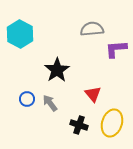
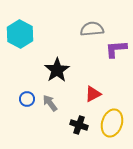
red triangle: rotated 42 degrees clockwise
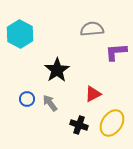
purple L-shape: moved 3 px down
yellow ellipse: rotated 16 degrees clockwise
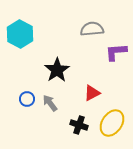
red triangle: moved 1 px left, 1 px up
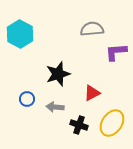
black star: moved 1 px right, 4 px down; rotated 15 degrees clockwise
gray arrow: moved 5 px right, 4 px down; rotated 48 degrees counterclockwise
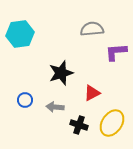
cyan hexagon: rotated 24 degrees clockwise
black star: moved 3 px right, 1 px up
blue circle: moved 2 px left, 1 px down
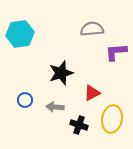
yellow ellipse: moved 4 px up; rotated 24 degrees counterclockwise
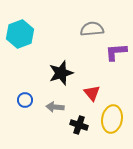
cyan hexagon: rotated 12 degrees counterclockwise
red triangle: rotated 42 degrees counterclockwise
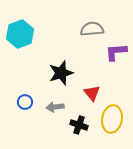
blue circle: moved 2 px down
gray arrow: rotated 12 degrees counterclockwise
